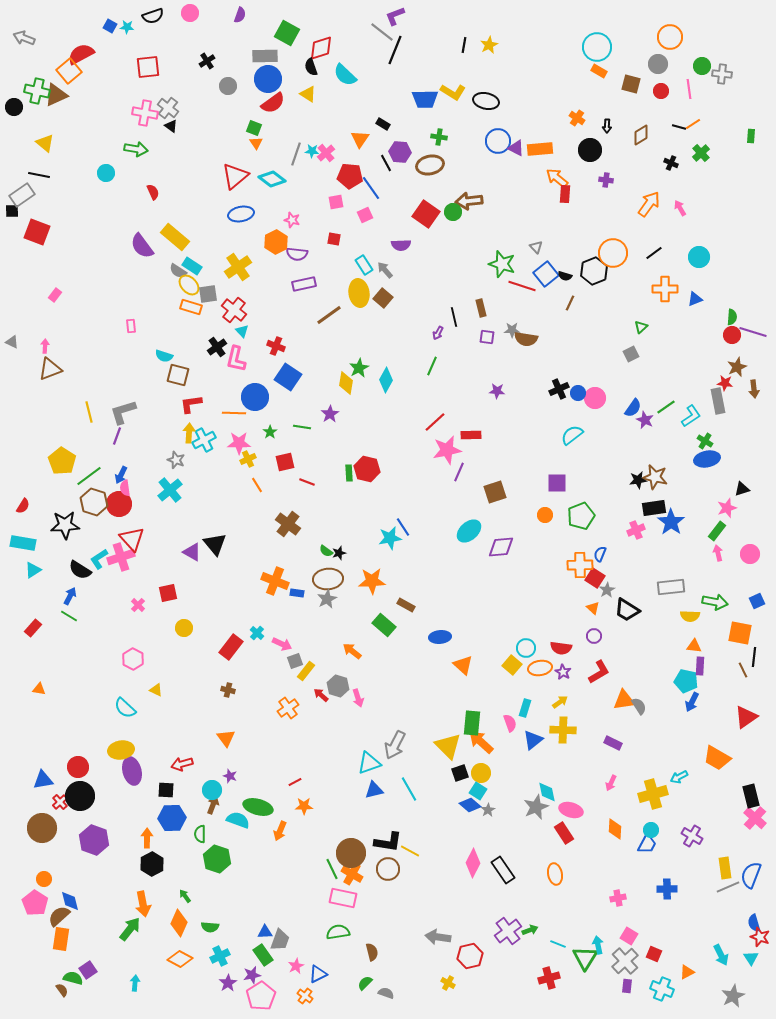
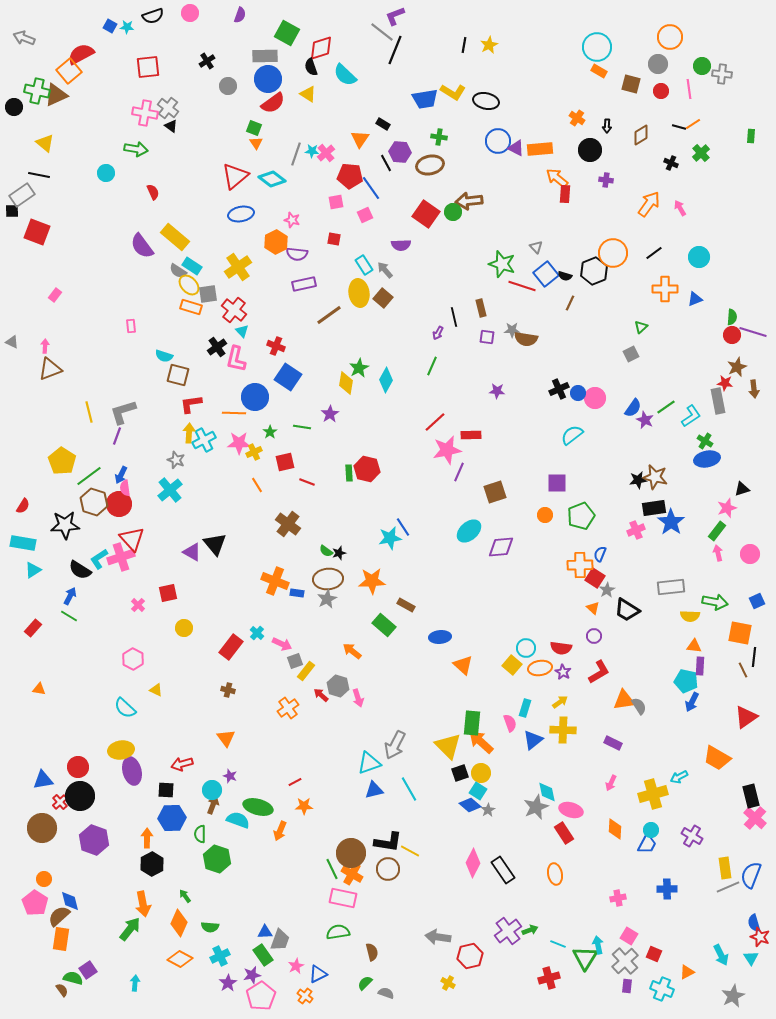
blue trapezoid at (425, 99): rotated 8 degrees counterclockwise
yellow cross at (248, 459): moved 6 px right, 7 px up
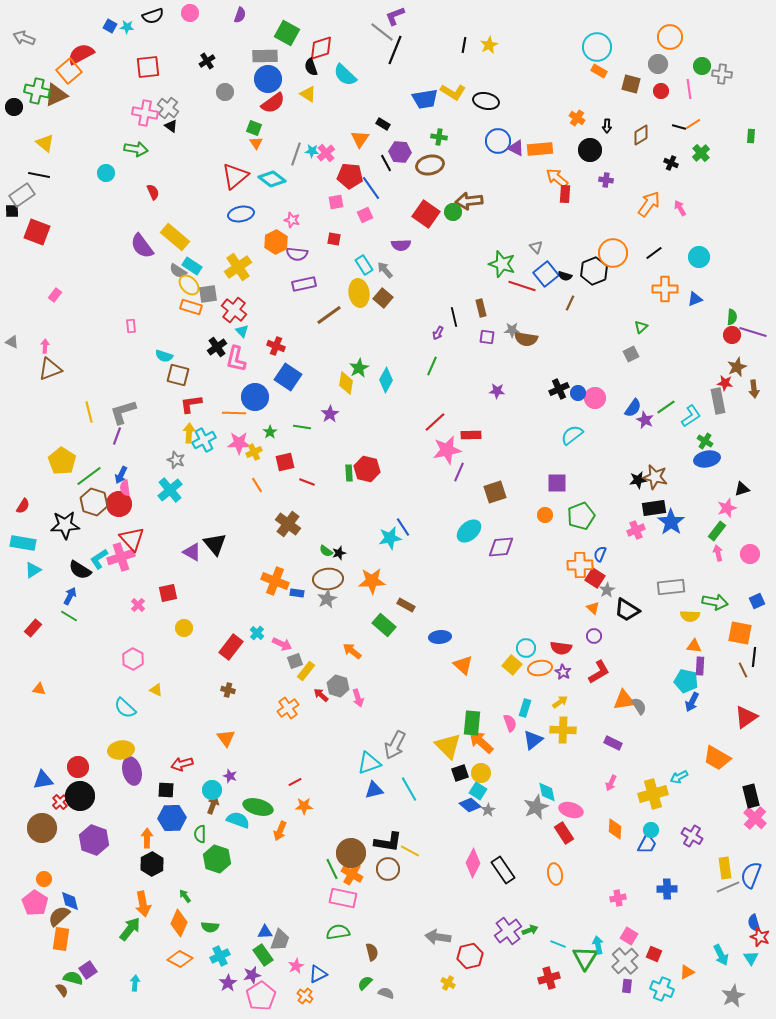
gray circle at (228, 86): moved 3 px left, 6 px down
